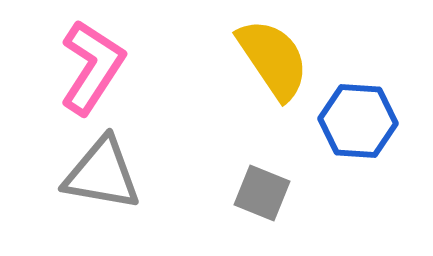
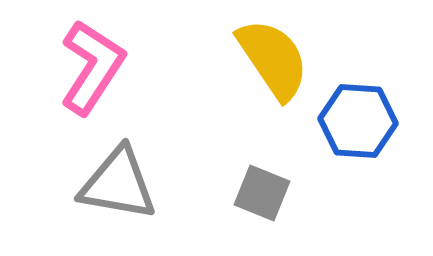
gray triangle: moved 16 px right, 10 px down
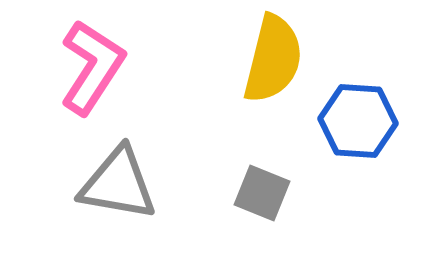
yellow semicircle: rotated 48 degrees clockwise
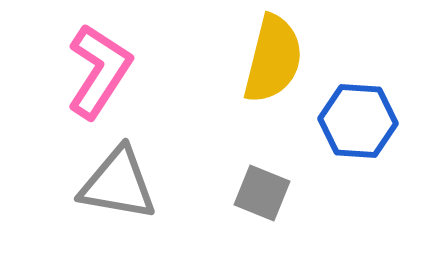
pink L-shape: moved 7 px right, 4 px down
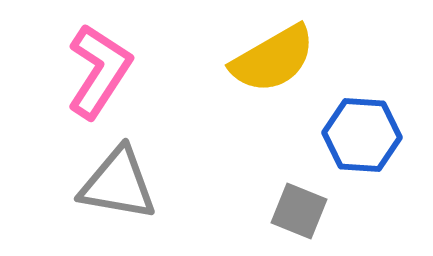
yellow semicircle: rotated 46 degrees clockwise
blue hexagon: moved 4 px right, 14 px down
gray square: moved 37 px right, 18 px down
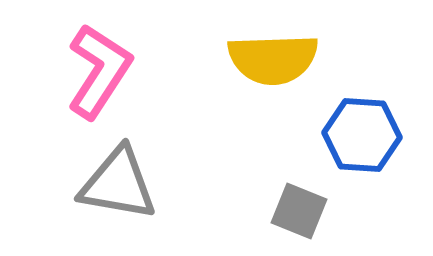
yellow semicircle: rotated 28 degrees clockwise
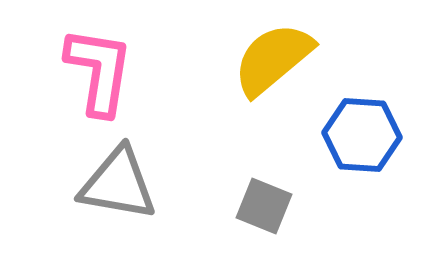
yellow semicircle: rotated 142 degrees clockwise
pink L-shape: rotated 24 degrees counterclockwise
gray square: moved 35 px left, 5 px up
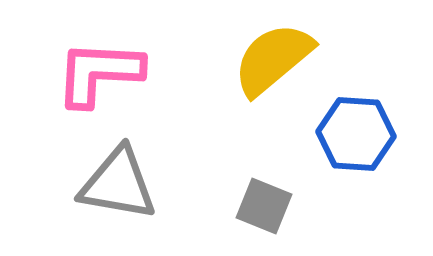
pink L-shape: moved 2 px down; rotated 96 degrees counterclockwise
blue hexagon: moved 6 px left, 1 px up
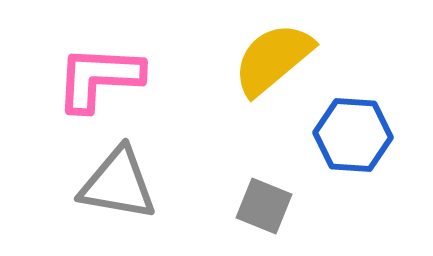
pink L-shape: moved 5 px down
blue hexagon: moved 3 px left, 1 px down
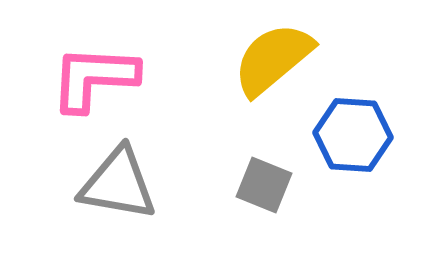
pink L-shape: moved 5 px left
gray square: moved 21 px up
